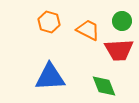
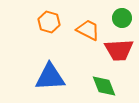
green circle: moved 3 px up
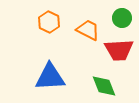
orange hexagon: rotated 10 degrees clockwise
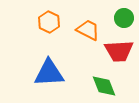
green circle: moved 2 px right
red trapezoid: moved 1 px down
blue triangle: moved 1 px left, 4 px up
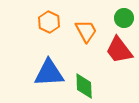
orange trapezoid: moved 2 px left, 1 px down; rotated 35 degrees clockwise
red trapezoid: moved 1 px up; rotated 56 degrees clockwise
green diamond: moved 20 px left; rotated 20 degrees clockwise
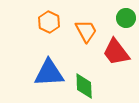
green circle: moved 2 px right
red trapezoid: moved 3 px left, 2 px down
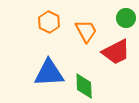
red trapezoid: rotated 80 degrees counterclockwise
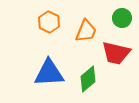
green circle: moved 4 px left
orange trapezoid: rotated 50 degrees clockwise
red trapezoid: moved 1 px down; rotated 40 degrees clockwise
green diamond: moved 4 px right, 7 px up; rotated 52 degrees clockwise
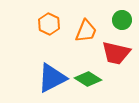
green circle: moved 2 px down
orange hexagon: moved 2 px down
blue triangle: moved 3 px right, 5 px down; rotated 24 degrees counterclockwise
green diamond: rotated 72 degrees clockwise
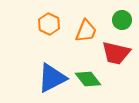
green diamond: rotated 20 degrees clockwise
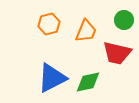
green circle: moved 2 px right
orange hexagon: rotated 20 degrees clockwise
red trapezoid: moved 1 px right
green diamond: moved 3 px down; rotated 64 degrees counterclockwise
